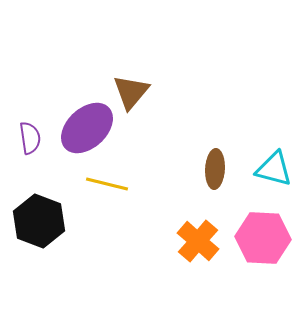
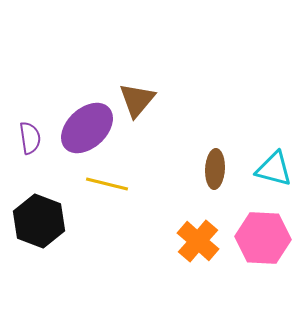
brown triangle: moved 6 px right, 8 px down
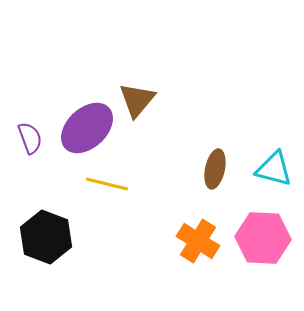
purple semicircle: rotated 12 degrees counterclockwise
brown ellipse: rotated 9 degrees clockwise
black hexagon: moved 7 px right, 16 px down
orange cross: rotated 9 degrees counterclockwise
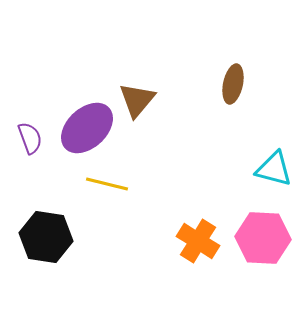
brown ellipse: moved 18 px right, 85 px up
black hexagon: rotated 12 degrees counterclockwise
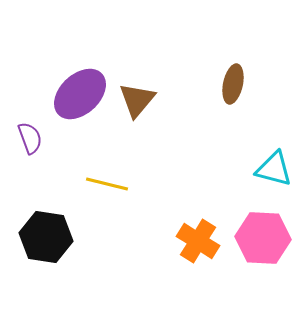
purple ellipse: moved 7 px left, 34 px up
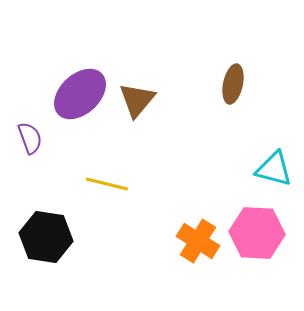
pink hexagon: moved 6 px left, 5 px up
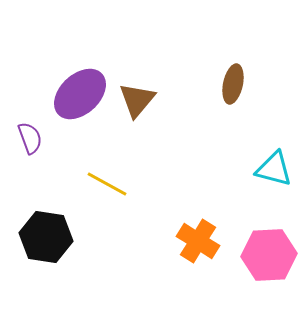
yellow line: rotated 15 degrees clockwise
pink hexagon: moved 12 px right, 22 px down; rotated 6 degrees counterclockwise
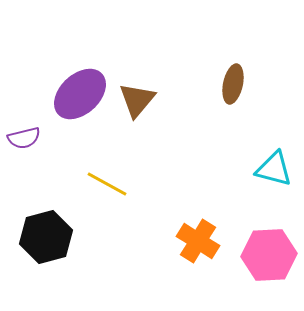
purple semicircle: moved 6 px left; rotated 96 degrees clockwise
black hexagon: rotated 24 degrees counterclockwise
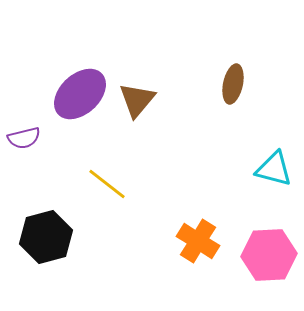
yellow line: rotated 9 degrees clockwise
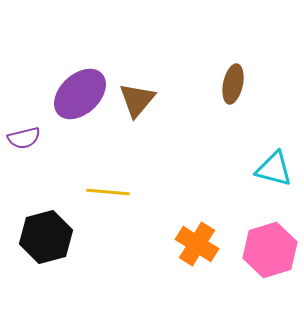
yellow line: moved 1 px right, 8 px down; rotated 33 degrees counterclockwise
orange cross: moved 1 px left, 3 px down
pink hexagon: moved 1 px right, 5 px up; rotated 14 degrees counterclockwise
